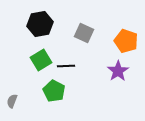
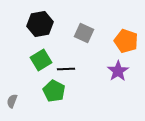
black line: moved 3 px down
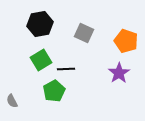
purple star: moved 1 px right, 2 px down
green pentagon: rotated 15 degrees clockwise
gray semicircle: rotated 48 degrees counterclockwise
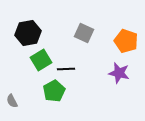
black hexagon: moved 12 px left, 9 px down
purple star: rotated 25 degrees counterclockwise
